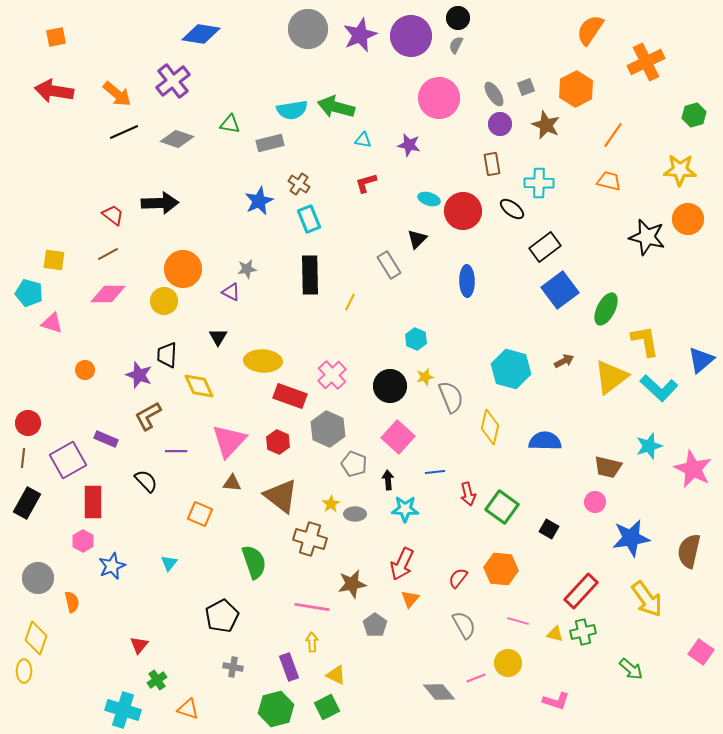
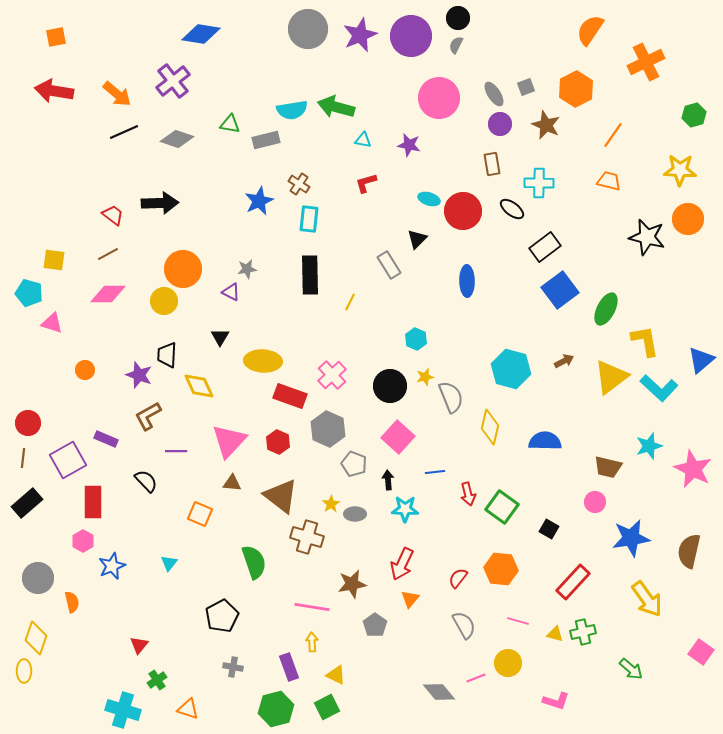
gray rectangle at (270, 143): moved 4 px left, 3 px up
cyan rectangle at (309, 219): rotated 28 degrees clockwise
black triangle at (218, 337): moved 2 px right
black rectangle at (27, 503): rotated 20 degrees clockwise
brown cross at (310, 539): moved 3 px left, 2 px up
red rectangle at (581, 591): moved 8 px left, 9 px up
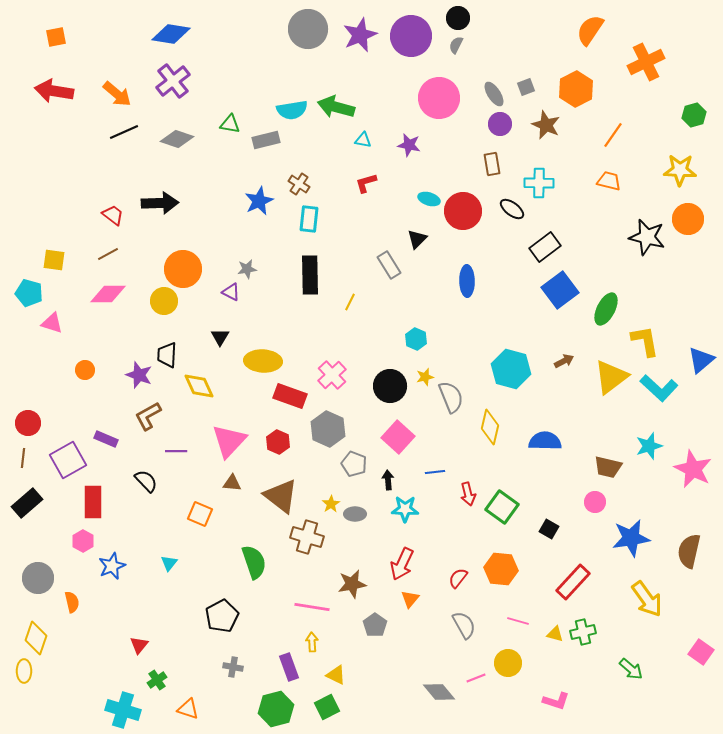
blue diamond at (201, 34): moved 30 px left
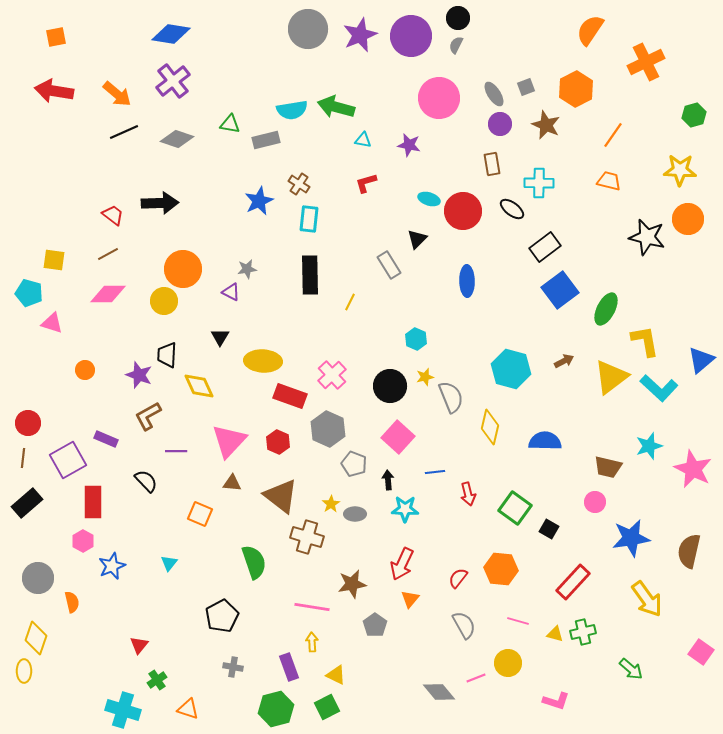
green square at (502, 507): moved 13 px right, 1 px down
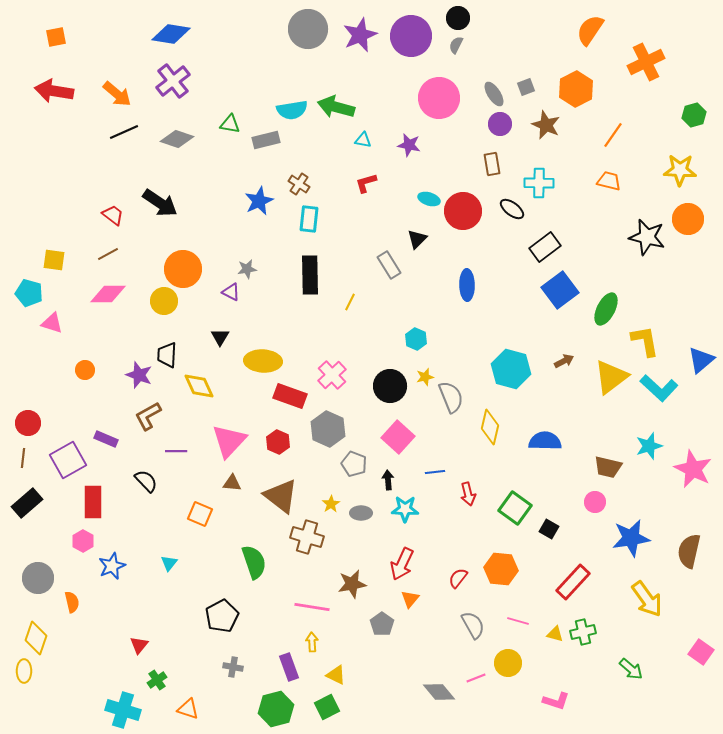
black arrow at (160, 203): rotated 36 degrees clockwise
blue ellipse at (467, 281): moved 4 px down
gray ellipse at (355, 514): moved 6 px right, 1 px up
gray pentagon at (375, 625): moved 7 px right, 1 px up
gray semicircle at (464, 625): moved 9 px right
